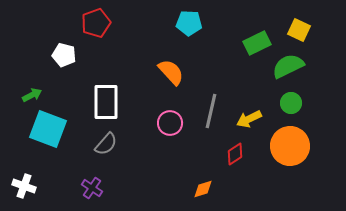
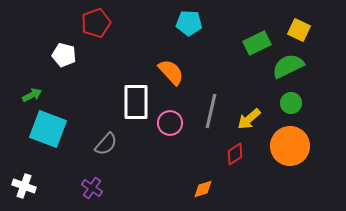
white rectangle: moved 30 px right
yellow arrow: rotated 15 degrees counterclockwise
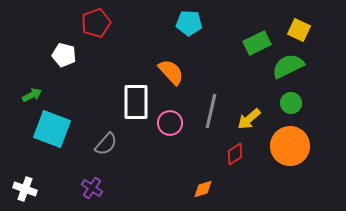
cyan square: moved 4 px right
white cross: moved 1 px right, 3 px down
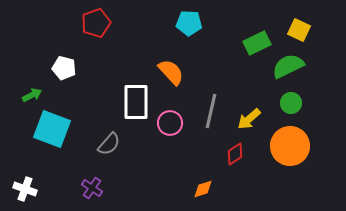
white pentagon: moved 13 px down
gray semicircle: moved 3 px right
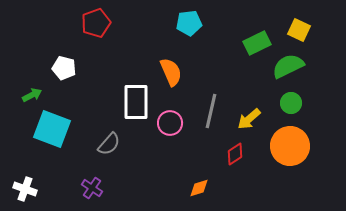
cyan pentagon: rotated 10 degrees counterclockwise
orange semicircle: rotated 20 degrees clockwise
orange diamond: moved 4 px left, 1 px up
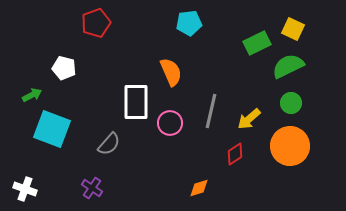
yellow square: moved 6 px left, 1 px up
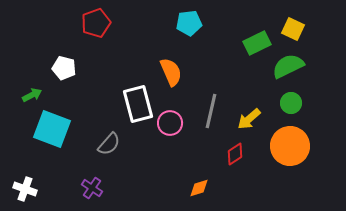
white rectangle: moved 2 px right, 2 px down; rotated 15 degrees counterclockwise
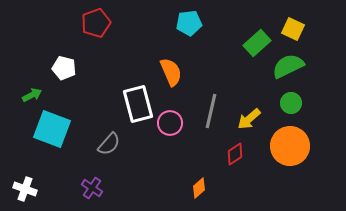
green rectangle: rotated 16 degrees counterclockwise
orange diamond: rotated 25 degrees counterclockwise
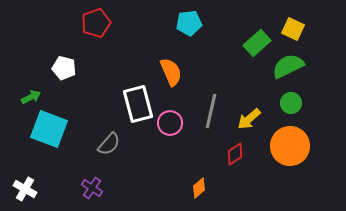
green arrow: moved 1 px left, 2 px down
cyan square: moved 3 px left
white cross: rotated 10 degrees clockwise
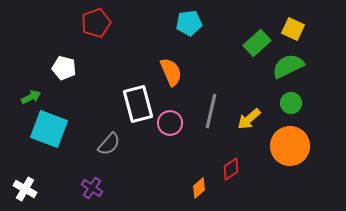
red diamond: moved 4 px left, 15 px down
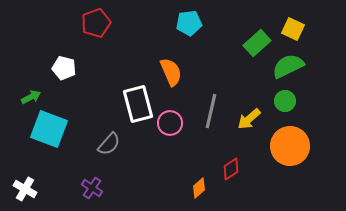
green circle: moved 6 px left, 2 px up
